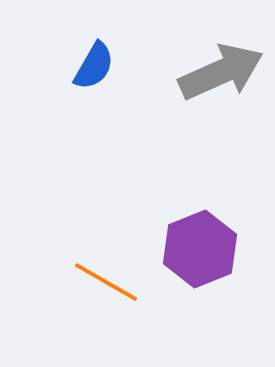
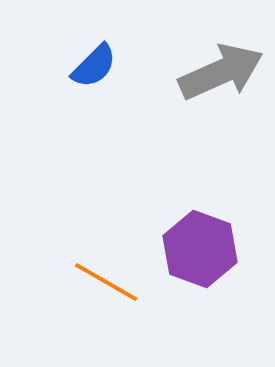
blue semicircle: rotated 15 degrees clockwise
purple hexagon: rotated 18 degrees counterclockwise
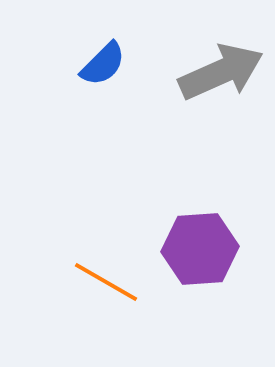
blue semicircle: moved 9 px right, 2 px up
purple hexagon: rotated 24 degrees counterclockwise
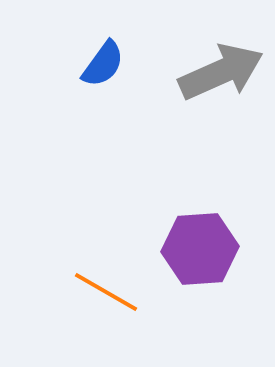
blue semicircle: rotated 9 degrees counterclockwise
orange line: moved 10 px down
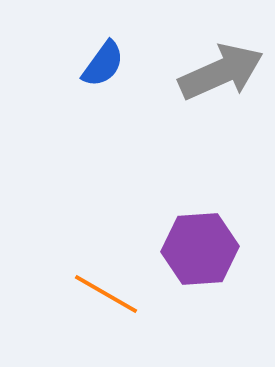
orange line: moved 2 px down
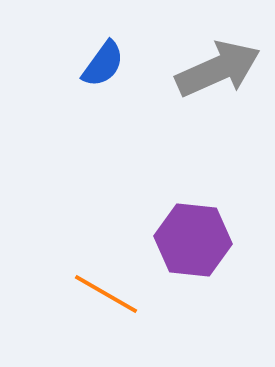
gray arrow: moved 3 px left, 3 px up
purple hexagon: moved 7 px left, 9 px up; rotated 10 degrees clockwise
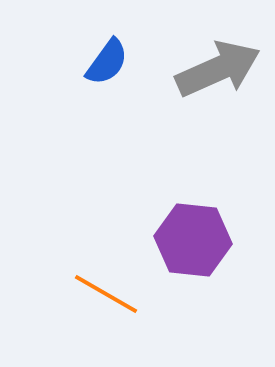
blue semicircle: moved 4 px right, 2 px up
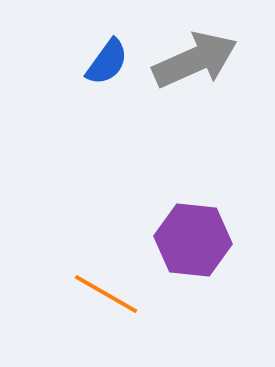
gray arrow: moved 23 px left, 9 px up
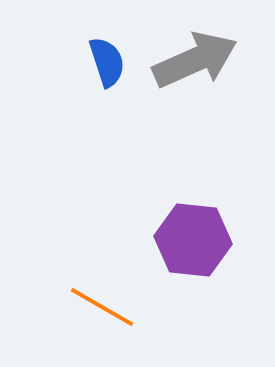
blue semicircle: rotated 54 degrees counterclockwise
orange line: moved 4 px left, 13 px down
